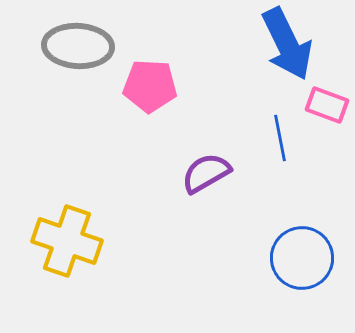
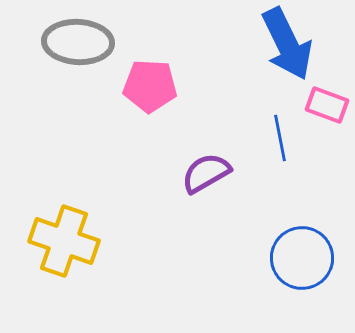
gray ellipse: moved 4 px up
yellow cross: moved 3 px left
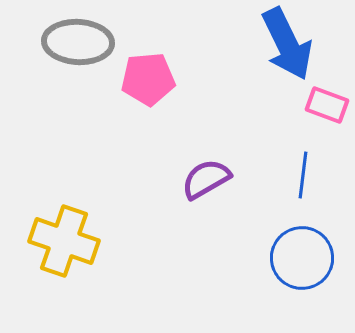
pink pentagon: moved 2 px left, 7 px up; rotated 8 degrees counterclockwise
blue line: moved 23 px right, 37 px down; rotated 18 degrees clockwise
purple semicircle: moved 6 px down
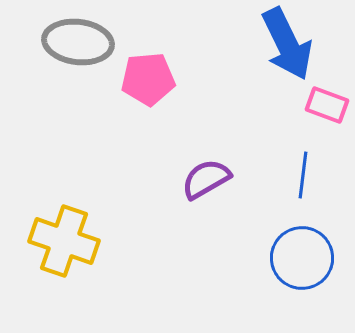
gray ellipse: rotated 4 degrees clockwise
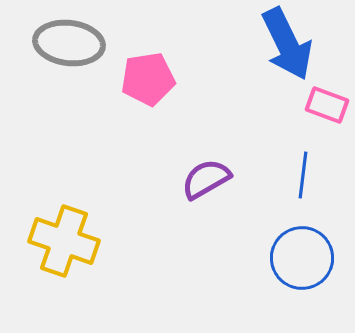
gray ellipse: moved 9 px left, 1 px down
pink pentagon: rotated 4 degrees counterclockwise
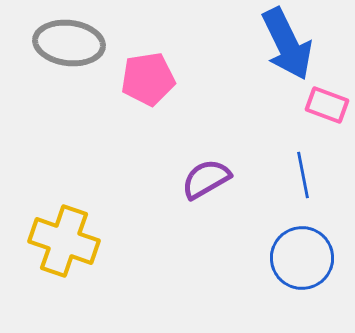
blue line: rotated 18 degrees counterclockwise
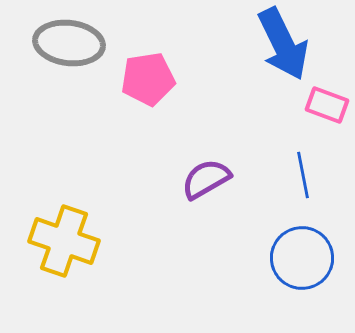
blue arrow: moved 4 px left
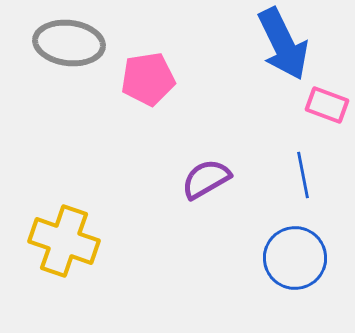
blue circle: moved 7 px left
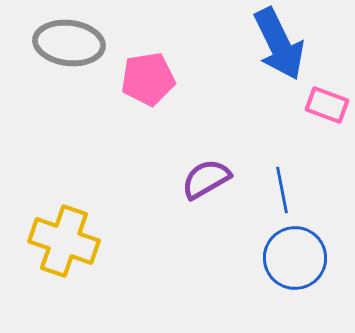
blue arrow: moved 4 px left
blue line: moved 21 px left, 15 px down
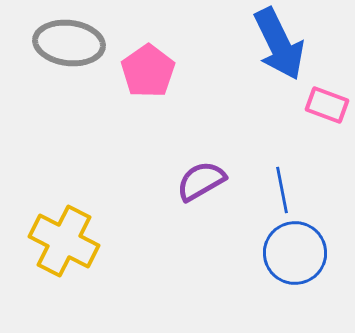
pink pentagon: moved 8 px up; rotated 26 degrees counterclockwise
purple semicircle: moved 5 px left, 2 px down
yellow cross: rotated 8 degrees clockwise
blue circle: moved 5 px up
